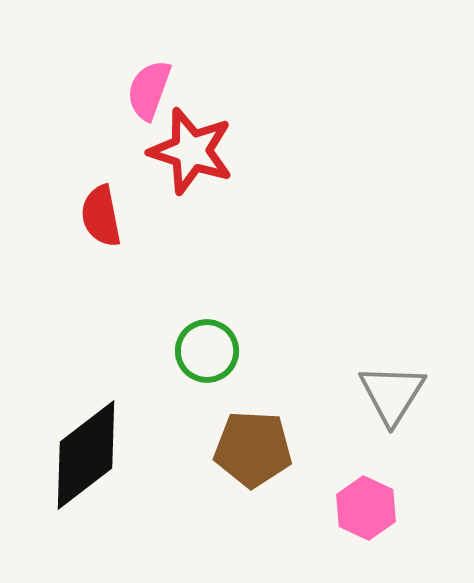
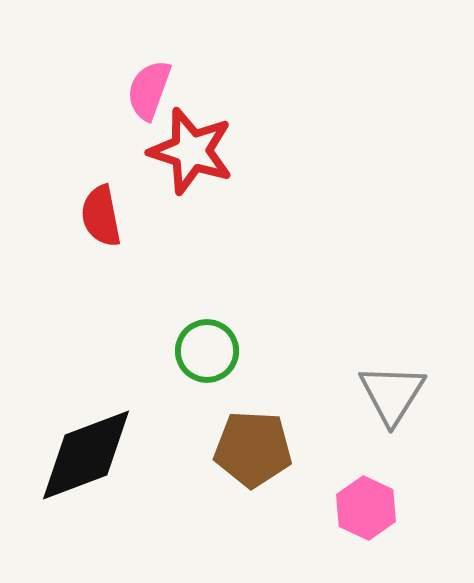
black diamond: rotated 17 degrees clockwise
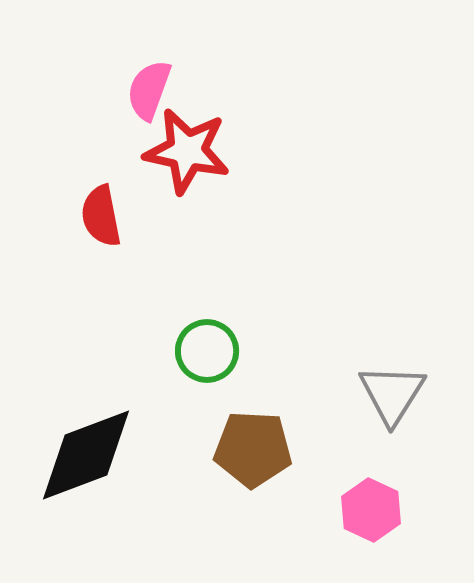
red star: moved 4 px left; rotated 6 degrees counterclockwise
pink hexagon: moved 5 px right, 2 px down
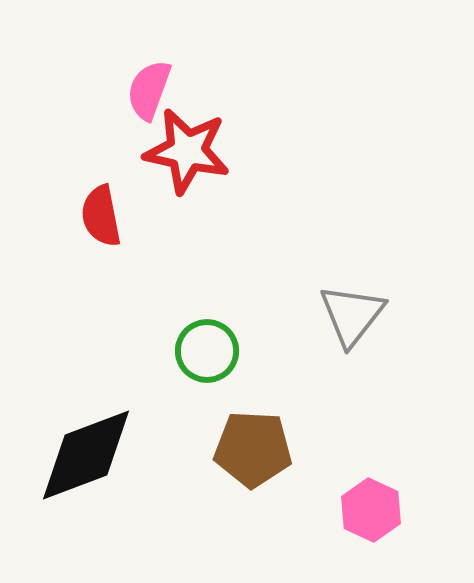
gray triangle: moved 40 px left, 79 px up; rotated 6 degrees clockwise
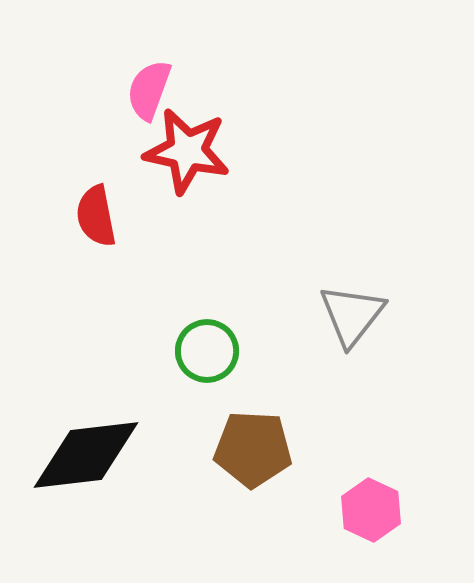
red semicircle: moved 5 px left
black diamond: rotated 14 degrees clockwise
